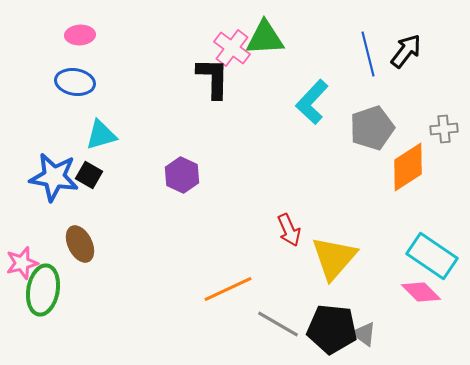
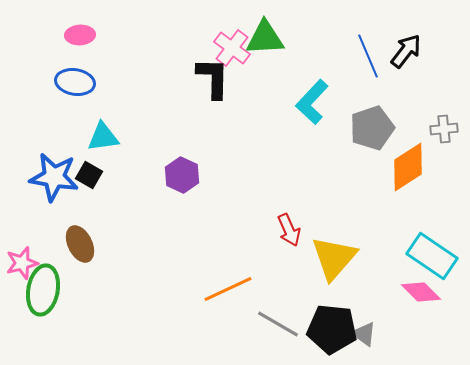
blue line: moved 2 px down; rotated 9 degrees counterclockwise
cyan triangle: moved 2 px right, 2 px down; rotated 8 degrees clockwise
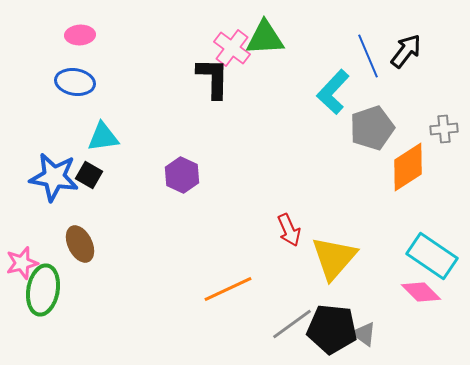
cyan L-shape: moved 21 px right, 10 px up
gray line: moved 14 px right; rotated 66 degrees counterclockwise
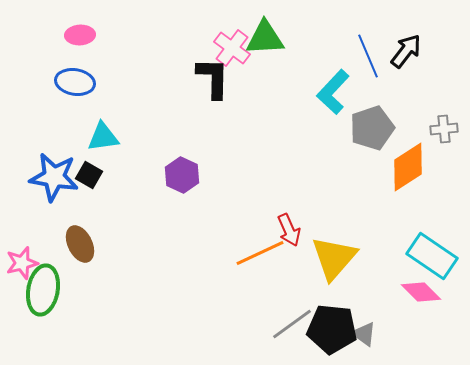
orange line: moved 32 px right, 36 px up
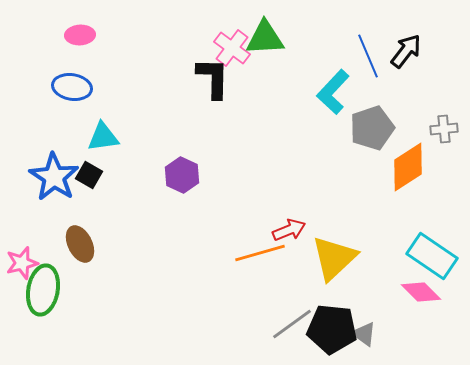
blue ellipse: moved 3 px left, 5 px down
blue star: rotated 24 degrees clockwise
red arrow: rotated 88 degrees counterclockwise
orange line: rotated 9 degrees clockwise
yellow triangle: rotated 6 degrees clockwise
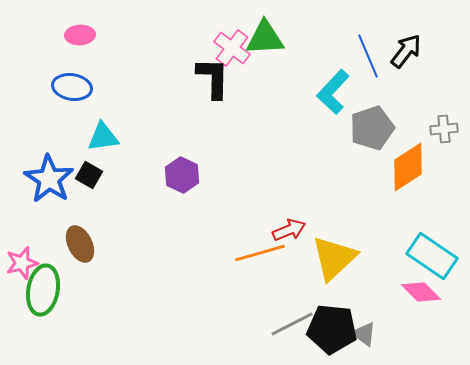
blue star: moved 5 px left, 2 px down
gray line: rotated 9 degrees clockwise
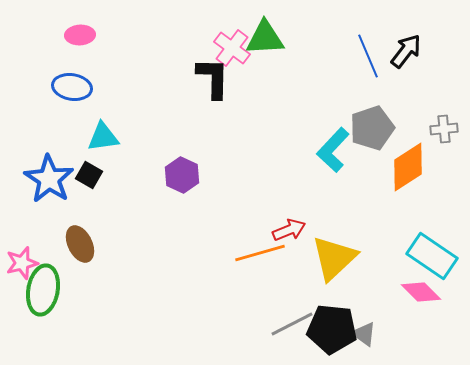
cyan L-shape: moved 58 px down
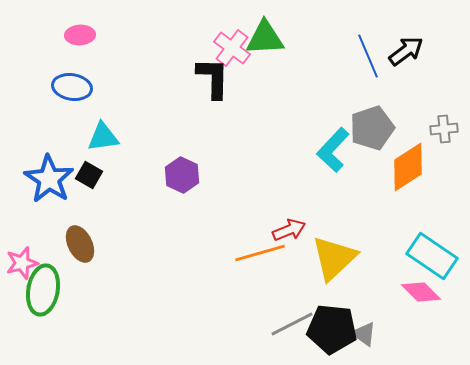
black arrow: rotated 15 degrees clockwise
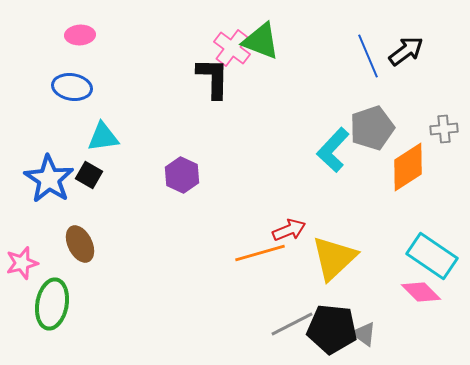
green triangle: moved 4 px left, 3 px down; rotated 24 degrees clockwise
green ellipse: moved 9 px right, 14 px down
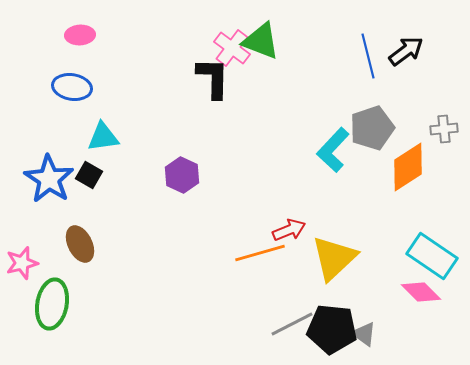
blue line: rotated 9 degrees clockwise
